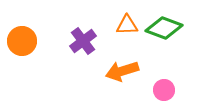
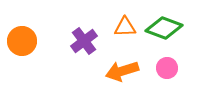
orange triangle: moved 2 px left, 2 px down
purple cross: moved 1 px right
pink circle: moved 3 px right, 22 px up
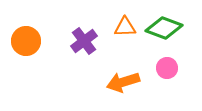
orange circle: moved 4 px right
orange arrow: moved 1 px right, 11 px down
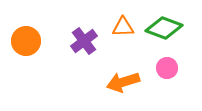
orange triangle: moved 2 px left
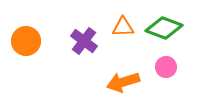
purple cross: rotated 16 degrees counterclockwise
pink circle: moved 1 px left, 1 px up
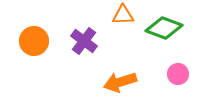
orange triangle: moved 12 px up
orange circle: moved 8 px right
pink circle: moved 12 px right, 7 px down
orange arrow: moved 3 px left
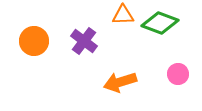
green diamond: moved 4 px left, 5 px up
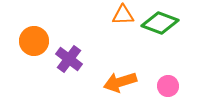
purple cross: moved 15 px left, 18 px down
pink circle: moved 10 px left, 12 px down
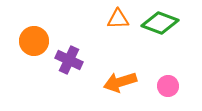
orange triangle: moved 5 px left, 4 px down
purple cross: moved 1 px down; rotated 12 degrees counterclockwise
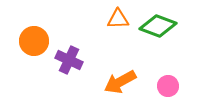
green diamond: moved 2 px left, 3 px down
orange arrow: rotated 12 degrees counterclockwise
